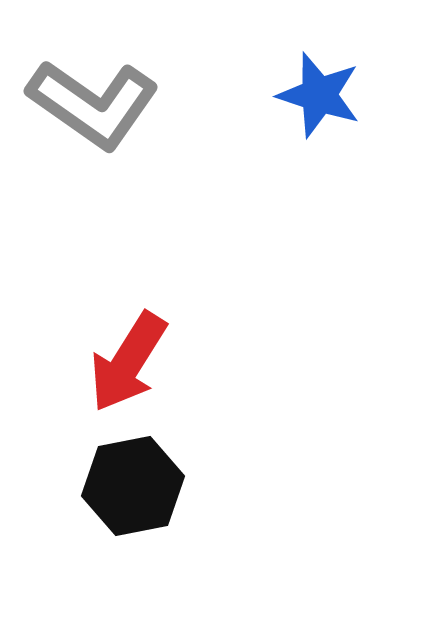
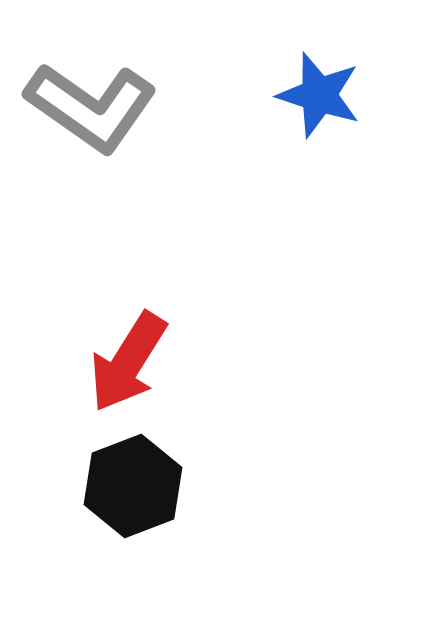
gray L-shape: moved 2 px left, 3 px down
black hexagon: rotated 10 degrees counterclockwise
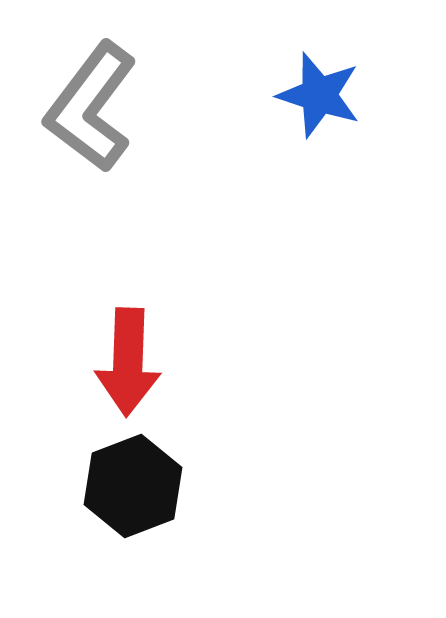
gray L-shape: rotated 92 degrees clockwise
red arrow: rotated 30 degrees counterclockwise
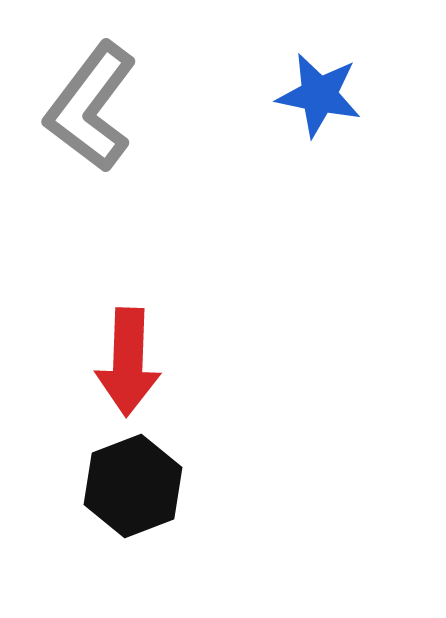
blue star: rotated 6 degrees counterclockwise
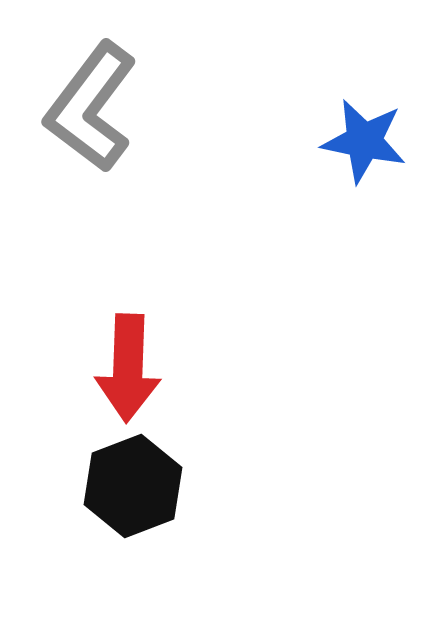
blue star: moved 45 px right, 46 px down
red arrow: moved 6 px down
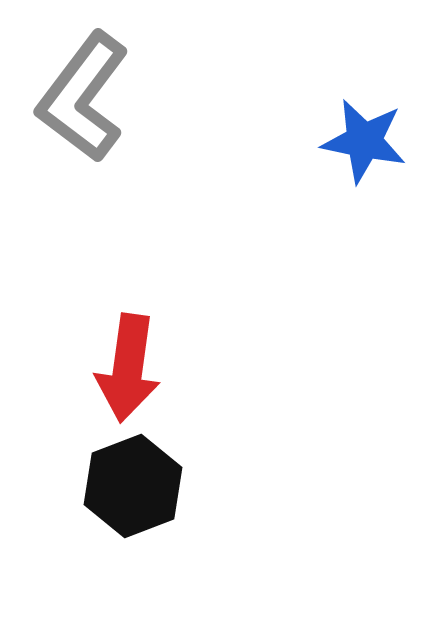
gray L-shape: moved 8 px left, 10 px up
red arrow: rotated 6 degrees clockwise
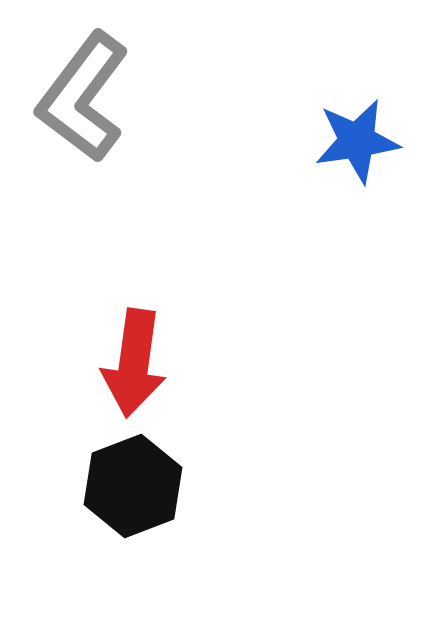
blue star: moved 7 px left; rotated 20 degrees counterclockwise
red arrow: moved 6 px right, 5 px up
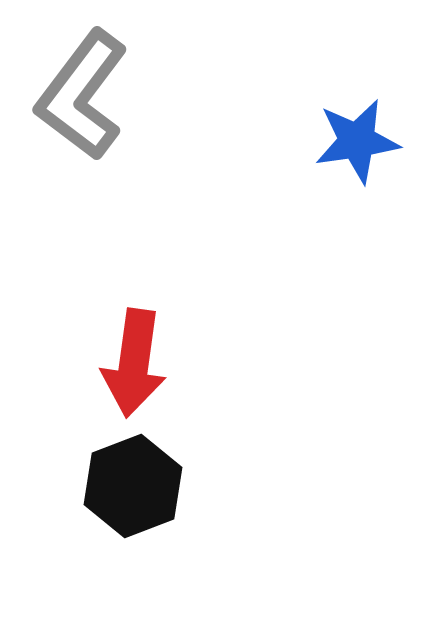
gray L-shape: moved 1 px left, 2 px up
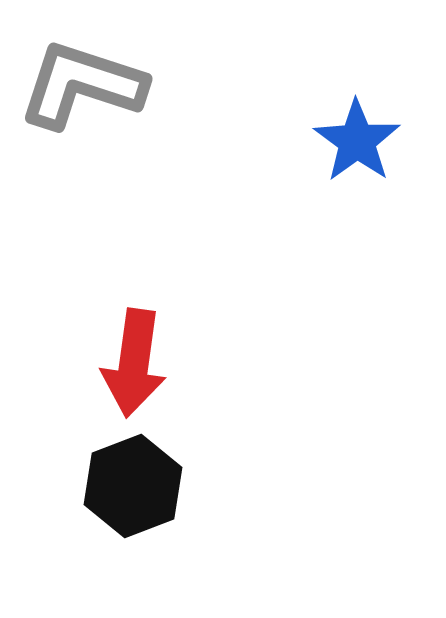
gray L-shape: moved 10 px up; rotated 71 degrees clockwise
blue star: rotated 28 degrees counterclockwise
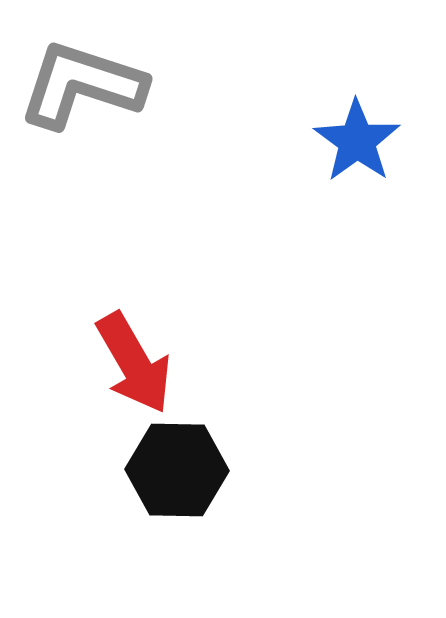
red arrow: rotated 38 degrees counterclockwise
black hexagon: moved 44 px right, 16 px up; rotated 22 degrees clockwise
